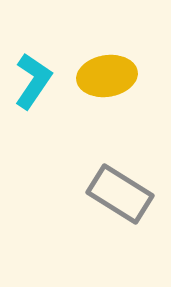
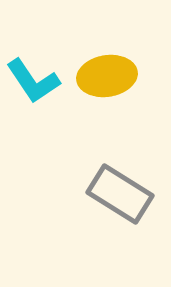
cyan L-shape: rotated 112 degrees clockwise
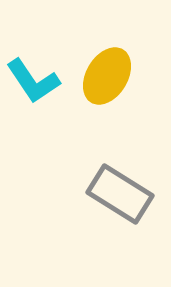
yellow ellipse: rotated 50 degrees counterclockwise
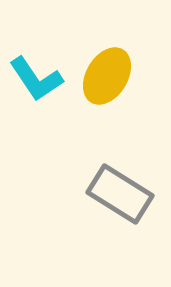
cyan L-shape: moved 3 px right, 2 px up
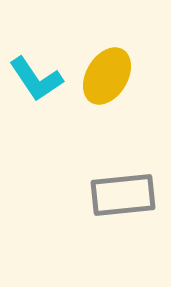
gray rectangle: moved 3 px right, 1 px down; rotated 38 degrees counterclockwise
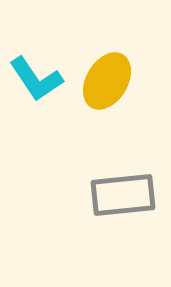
yellow ellipse: moved 5 px down
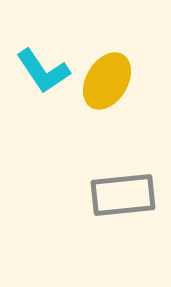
cyan L-shape: moved 7 px right, 8 px up
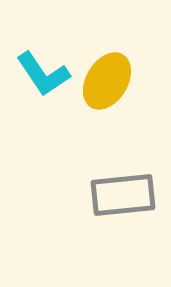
cyan L-shape: moved 3 px down
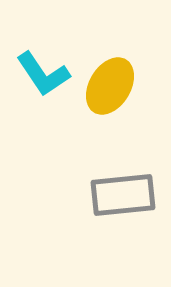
yellow ellipse: moved 3 px right, 5 px down
